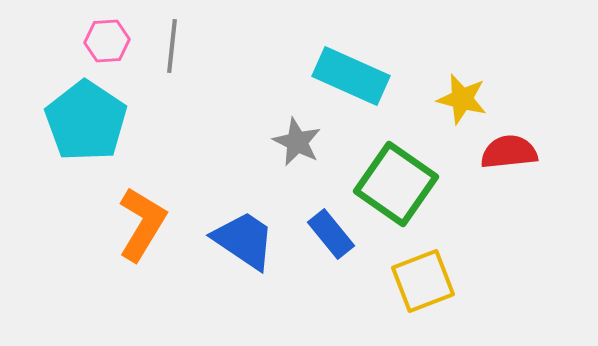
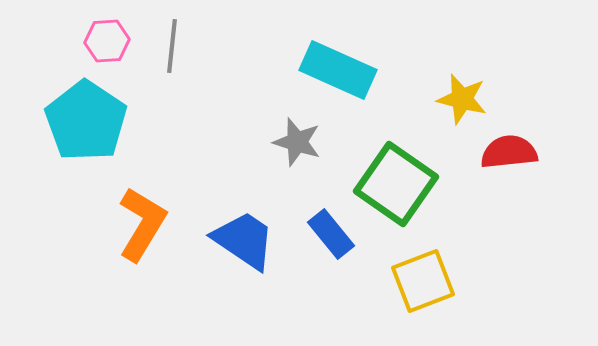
cyan rectangle: moved 13 px left, 6 px up
gray star: rotated 9 degrees counterclockwise
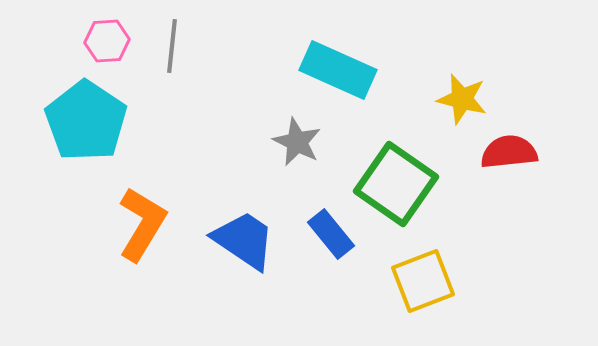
gray star: rotated 9 degrees clockwise
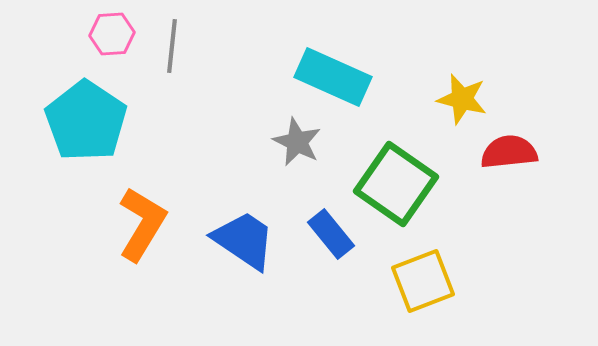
pink hexagon: moved 5 px right, 7 px up
cyan rectangle: moved 5 px left, 7 px down
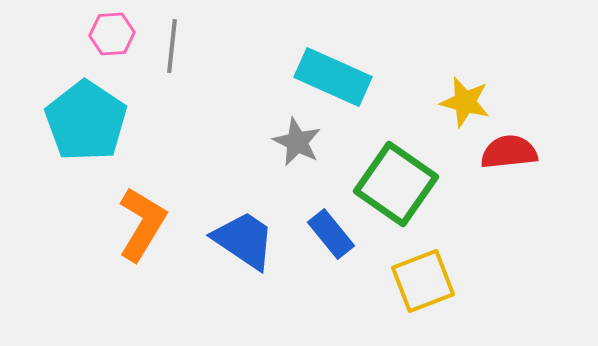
yellow star: moved 3 px right, 3 px down
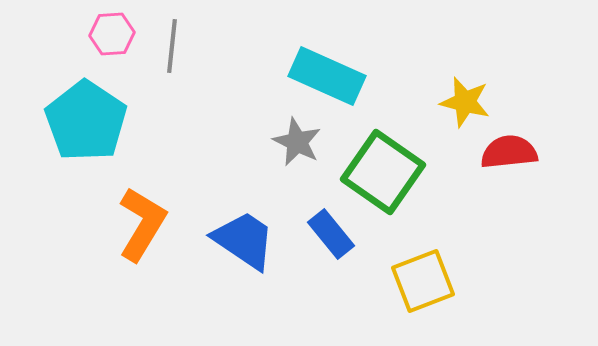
cyan rectangle: moved 6 px left, 1 px up
green square: moved 13 px left, 12 px up
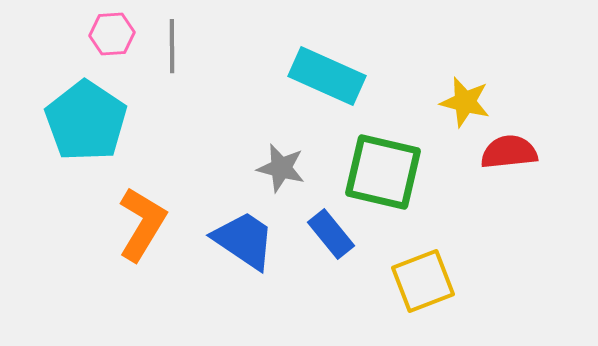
gray line: rotated 6 degrees counterclockwise
gray star: moved 16 px left, 26 px down; rotated 12 degrees counterclockwise
green square: rotated 22 degrees counterclockwise
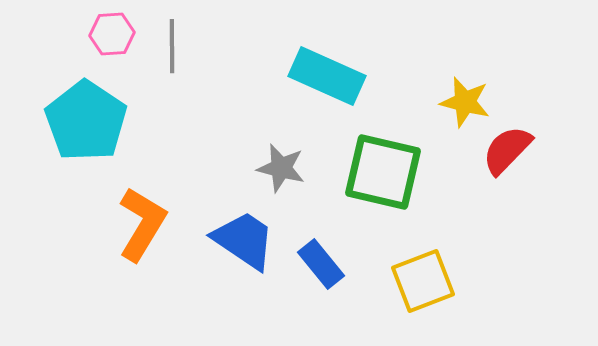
red semicircle: moved 2 px left, 2 px up; rotated 40 degrees counterclockwise
blue rectangle: moved 10 px left, 30 px down
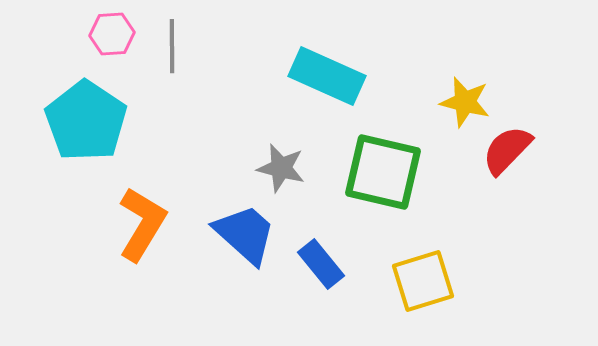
blue trapezoid: moved 1 px right, 6 px up; rotated 8 degrees clockwise
yellow square: rotated 4 degrees clockwise
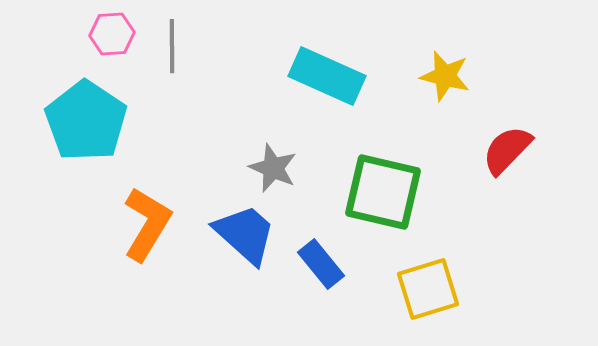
yellow star: moved 20 px left, 26 px up
gray star: moved 8 px left; rotated 9 degrees clockwise
green square: moved 20 px down
orange L-shape: moved 5 px right
yellow square: moved 5 px right, 8 px down
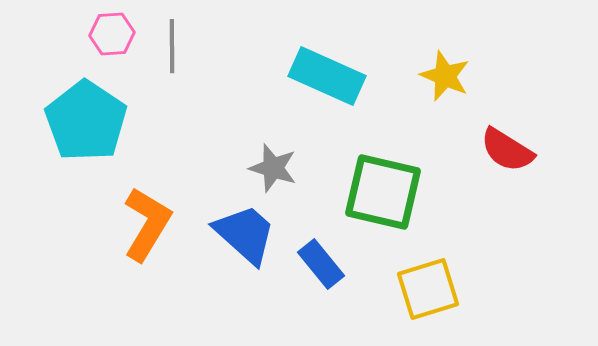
yellow star: rotated 9 degrees clockwise
red semicircle: rotated 102 degrees counterclockwise
gray star: rotated 6 degrees counterclockwise
